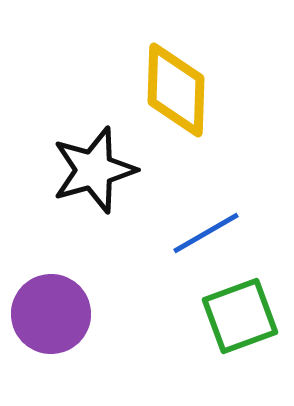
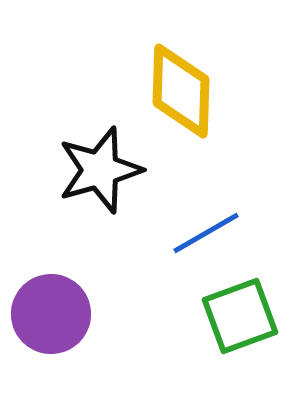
yellow diamond: moved 5 px right, 1 px down
black star: moved 6 px right
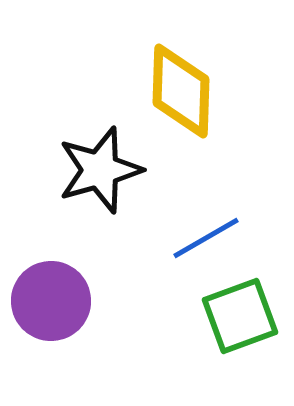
blue line: moved 5 px down
purple circle: moved 13 px up
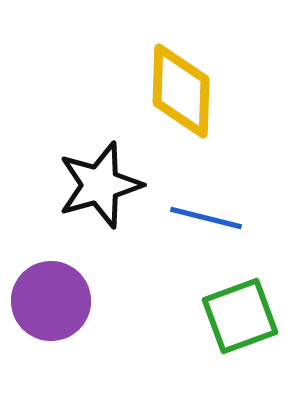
black star: moved 15 px down
blue line: moved 20 px up; rotated 44 degrees clockwise
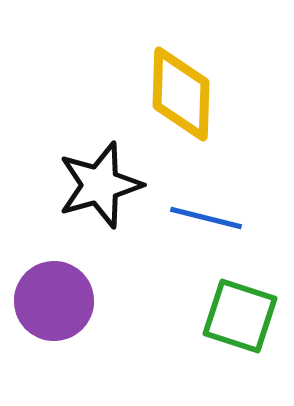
yellow diamond: moved 3 px down
purple circle: moved 3 px right
green square: rotated 38 degrees clockwise
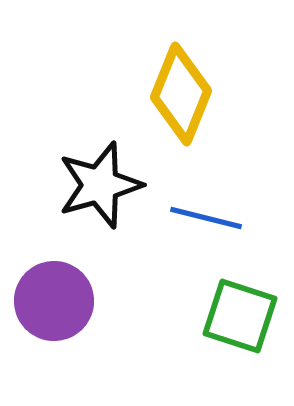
yellow diamond: rotated 20 degrees clockwise
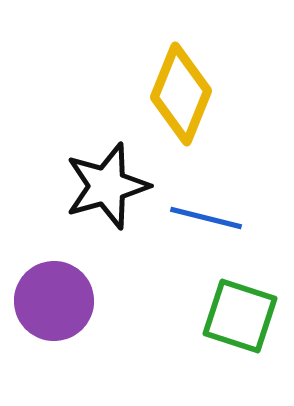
black star: moved 7 px right, 1 px down
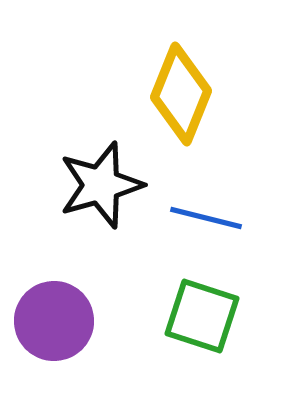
black star: moved 6 px left, 1 px up
purple circle: moved 20 px down
green square: moved 38 px left
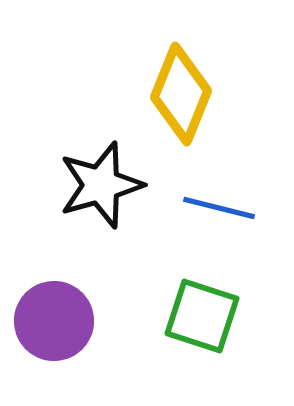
blue line: moved 13 px right, 10 px up
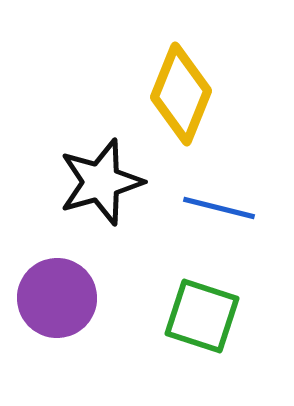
black star: moved 3 px up
purple circle: moved 3 px right, 23 px up
